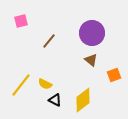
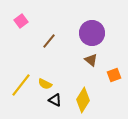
pink square: rotated 24 degrees counterclockwise
yellow diamond: rotated 20 degrees counterclockwise
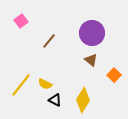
orange square: rotated 24 degrees counterclockwise
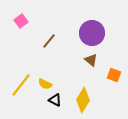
orange square: rotated 24 degrees counterclockwise
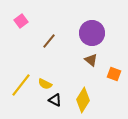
orange square: moved 1 px up
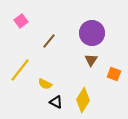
brown triangle: rotated 24 degrees clockwise
yellow line: moved 1 px left, 15 px up
black triangle: moved 1 px right, 2 px down
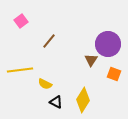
purple circle: moved 16 px right, 11 px down
yellow line: rotated 45 degrees clockwise
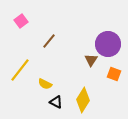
yellow line: rotated 45 degrees counterclockwise
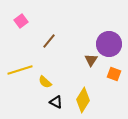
purple circle: moved 1 px right
yellow line: rotated 35 degrees clockwise
yellow semicircle: moved 2 px up; rotated 16 degrees clockwise
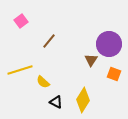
yellow semicircle: moved 2 px left
